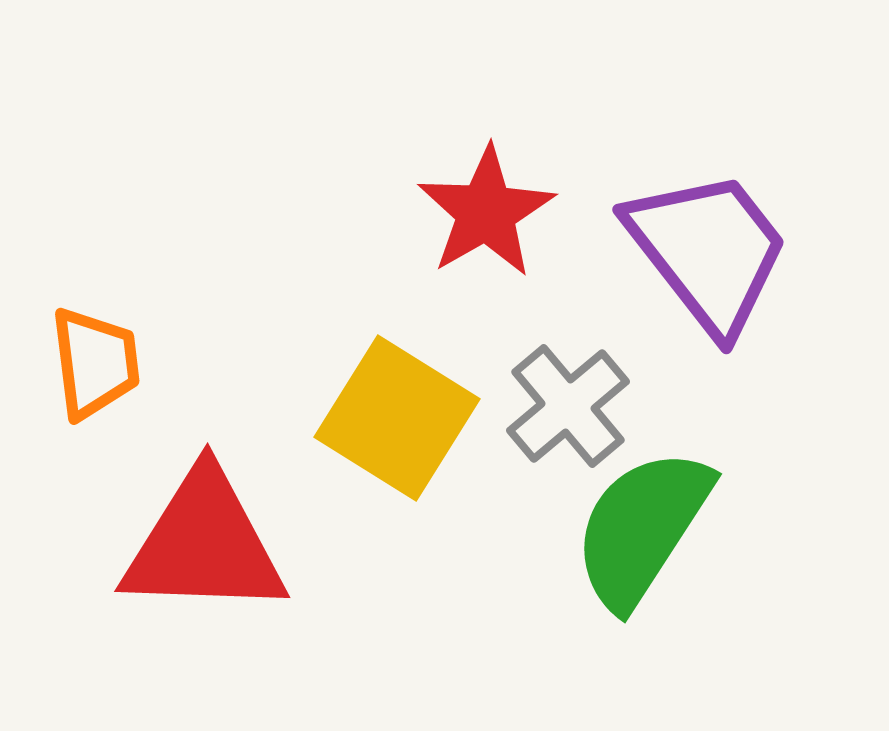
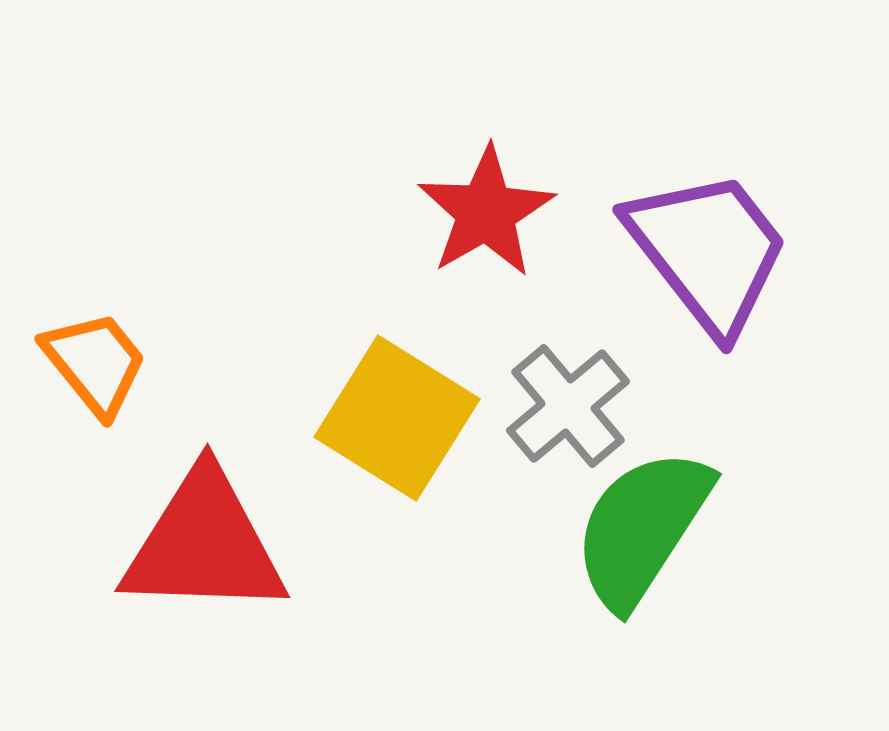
orange trapezoid: rotated 32 degrees counterclockwise
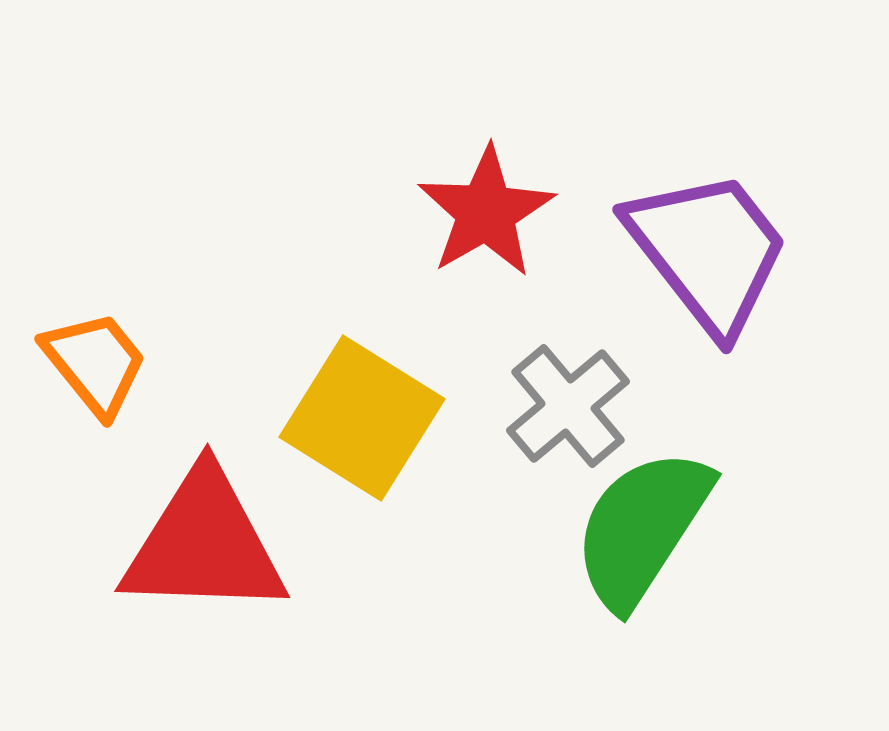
yellow square: moved 35 px left
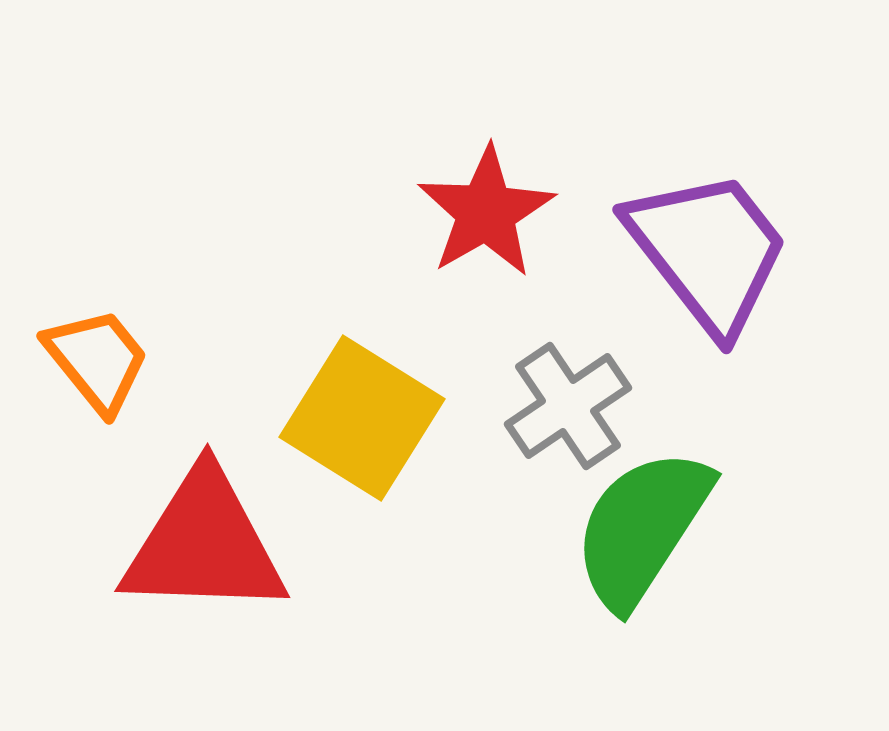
orange trapezoid: moved 2 px right, 3 px up
gray cross: rotated 6 degrees clockwise
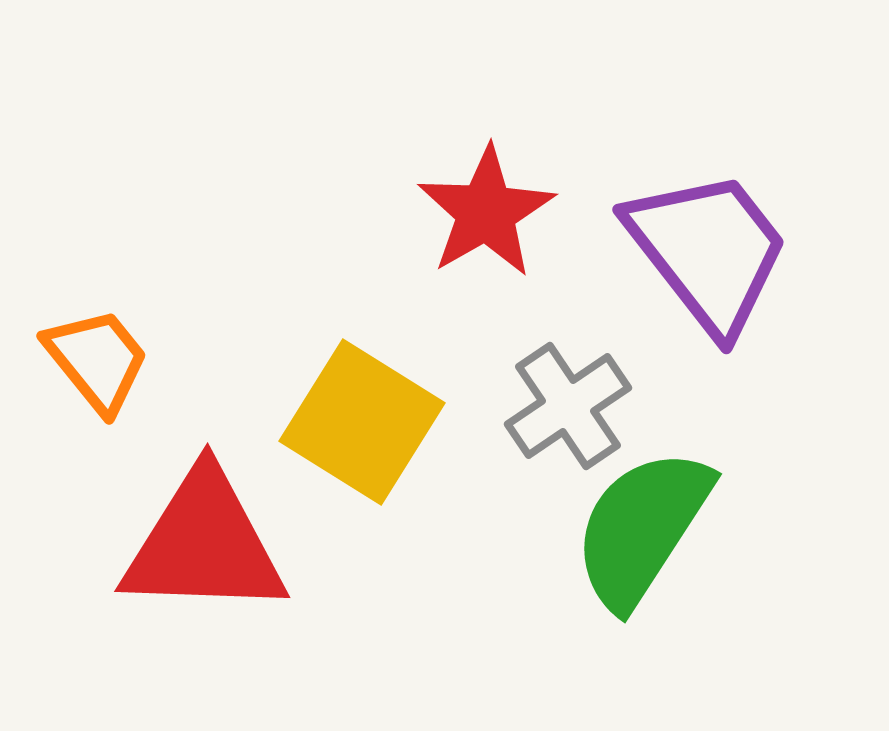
yellow square: moved 4 px down
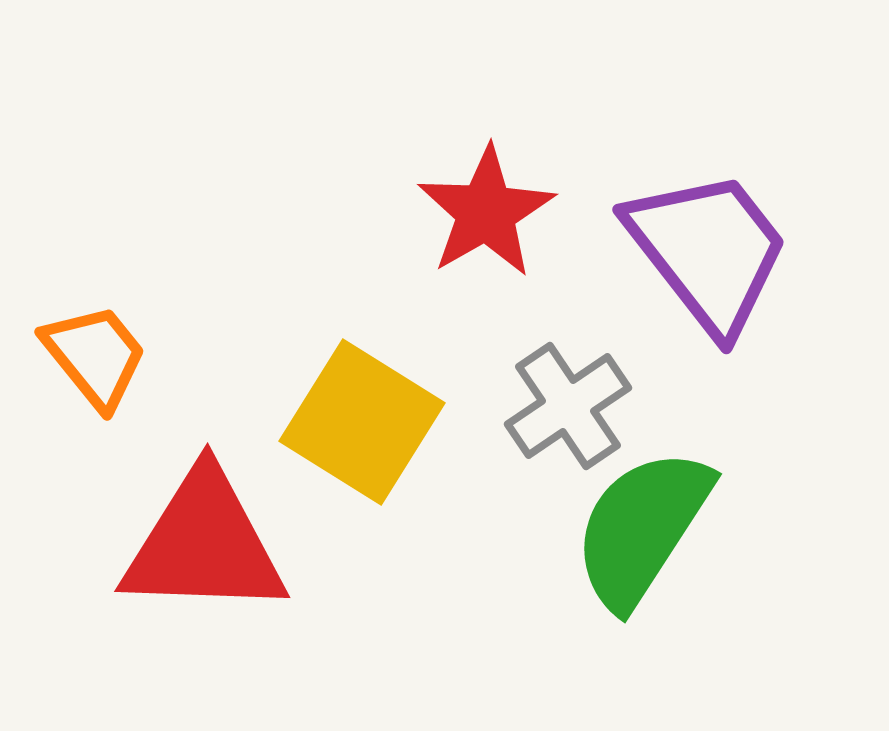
orange trapezoid: moved 2 px left, 4 px up
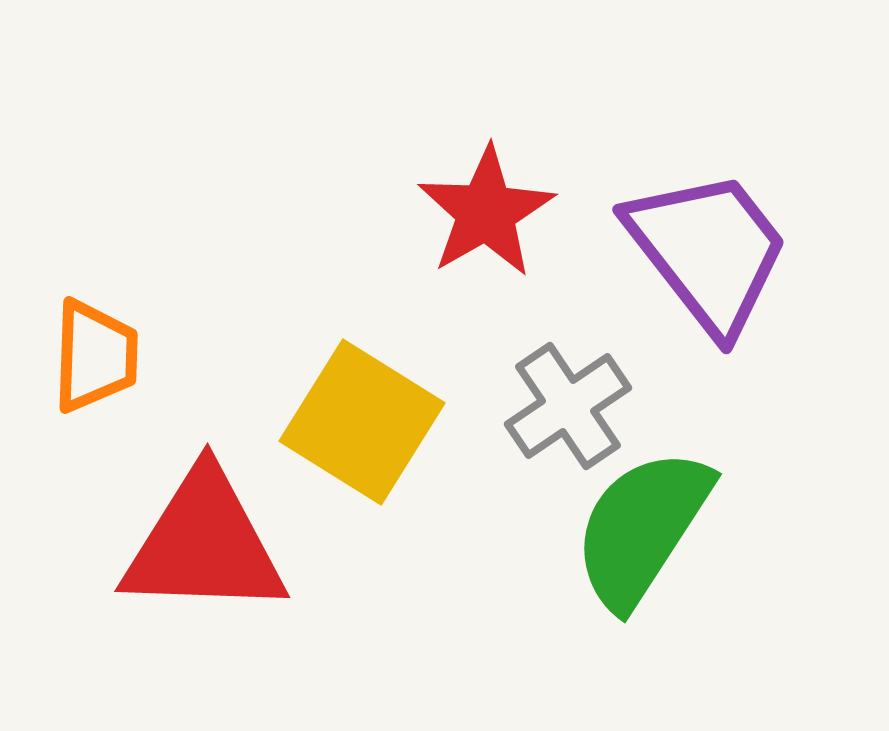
orange trapezoid: rotated 41 degrees clockwise
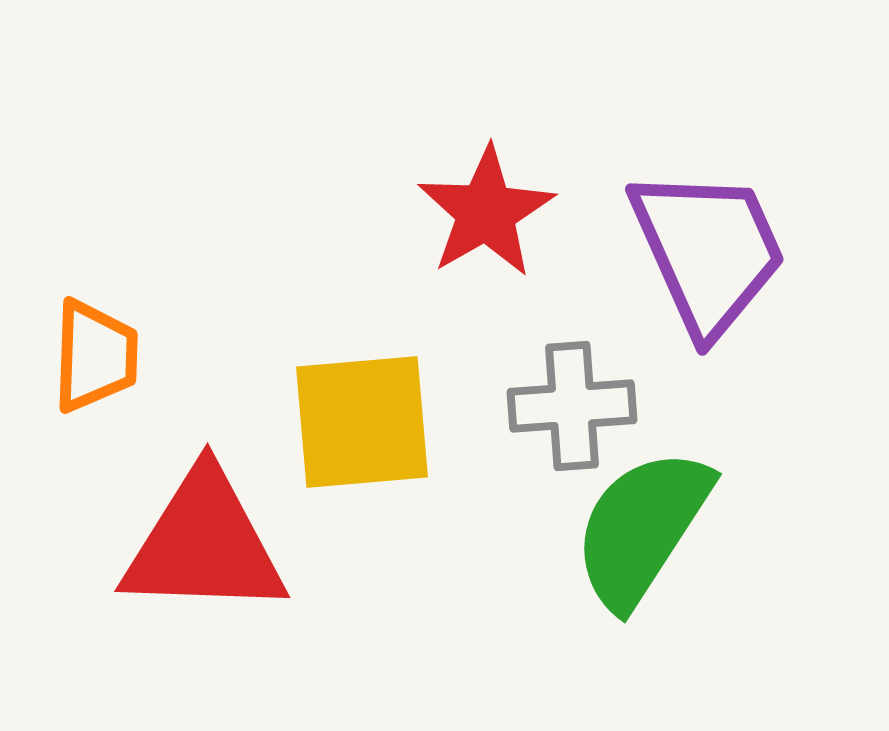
purple trapezoid: rotated 14 degrees clockwise
gray cross: moved 4 px right; rotated 30 degrees clockwise
yellow square: rotated 37 degrees counterclockwise
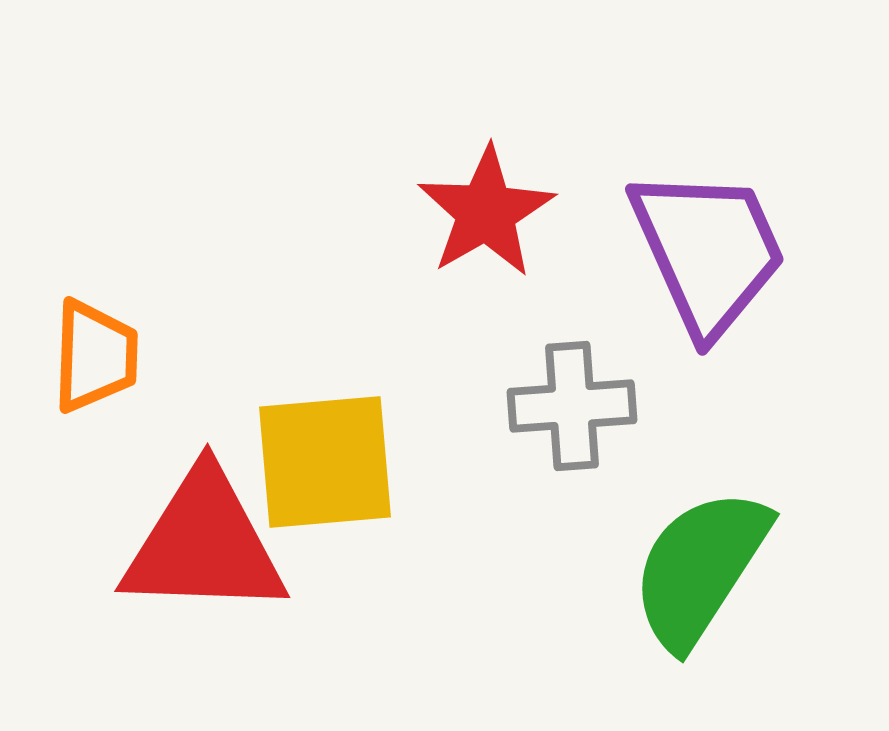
yellow square: moved 37 px left, 40 px down
green semicircle: moved 58 px right, 40 px down
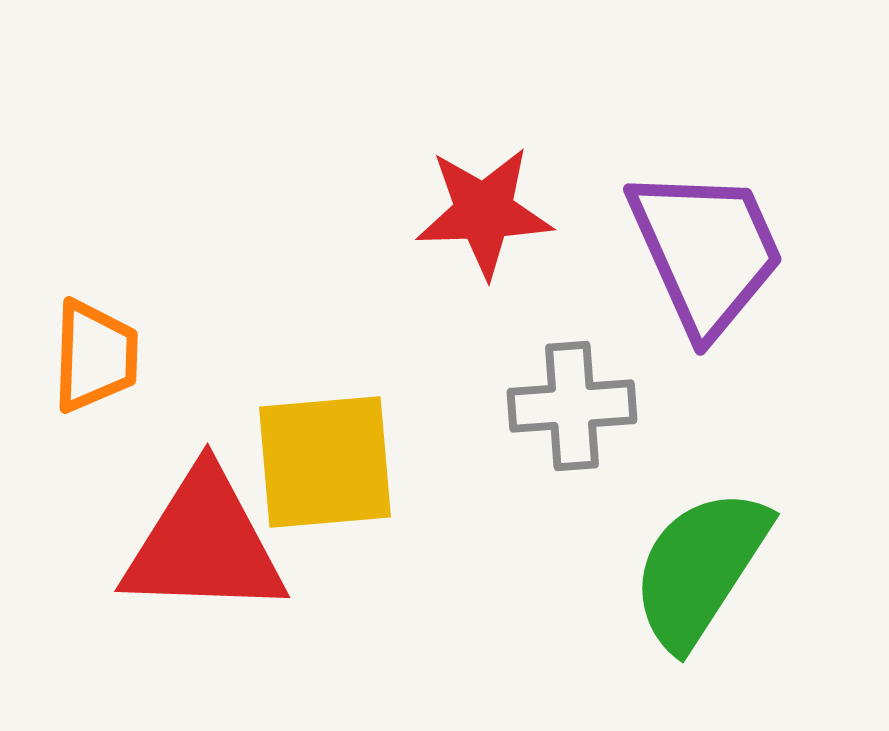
red star: moved 2 px left; rotated 28 degrees clockwise
purple trapezoid: moved 2 px left
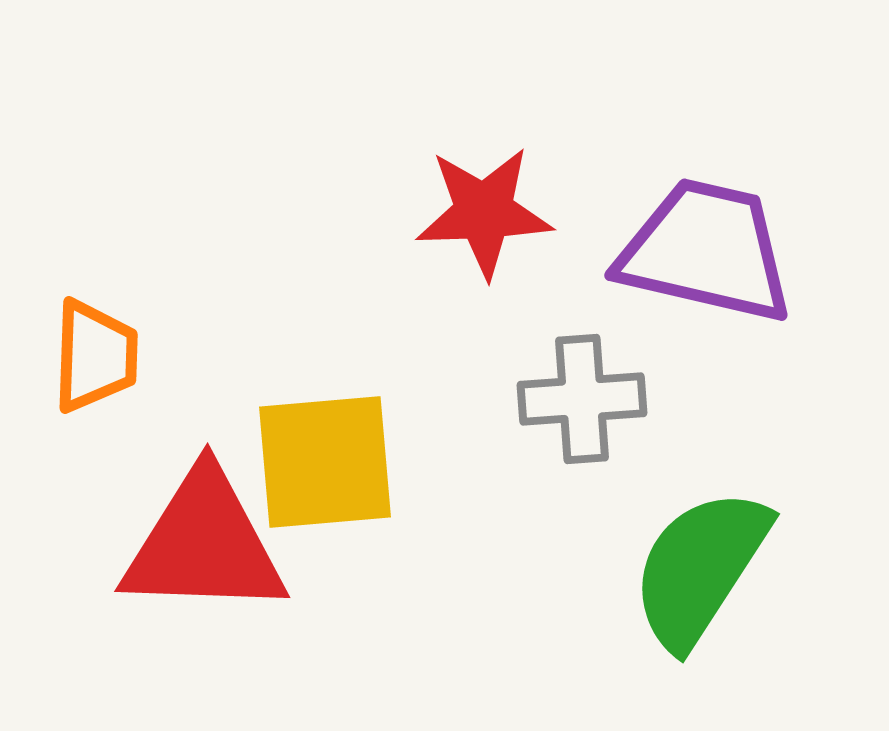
purple trapezoid: rotated 53 degrees counterclockwise
gray cross: moved 10 px right, 7 px up
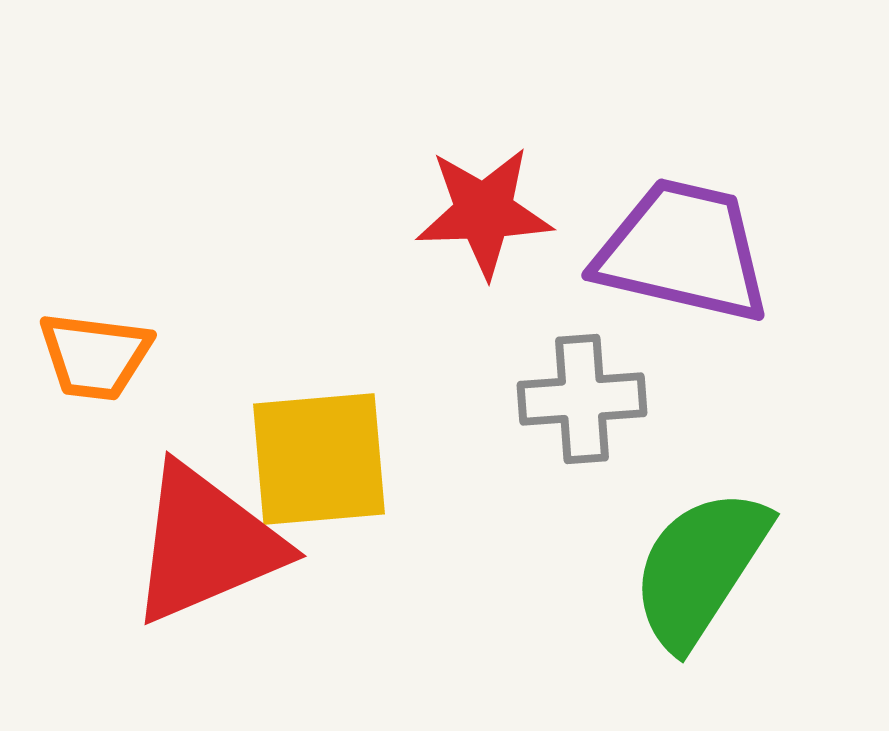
purple trapezoid: moved 23 px left
orange trapezoid: rotated 95 degrees clockwise
yellow square: moved 6 px left, 3 px up
red triangle: moved 2 px right; rotated 25 degrees counterclockwise
